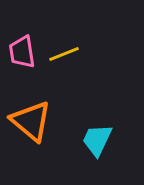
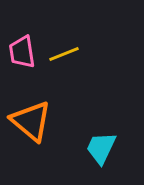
cyan trapezoid: moved 4 px right, 8 px down
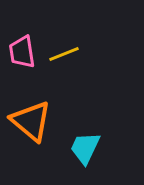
cyan trapezoid: moved 16 px left
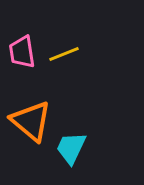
cyan trapezoid: moved 14 px left
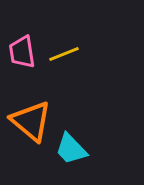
cyan trapezoid: moved 1 px down; rotated 69 degrees counterclockwise
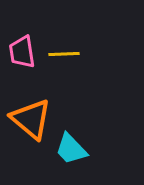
yellow line: rotated 20 degrees clockwise
orange triangle: moved 2 px up
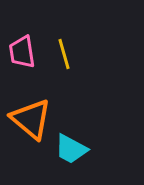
yellow line: rotated 76 degrees clockwise
cyan trapezoid: rotated 18 degrees counterclockwise
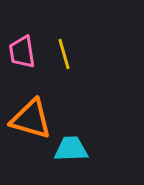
orange triangle: rotated 24 degrees counterclockwise
cyan trapezoid: rotated 150 degrees clockwise
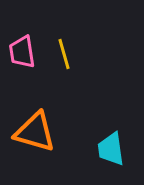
orange triangle: moved 4 px right, 13 px down
cyan trapezoid: moved 40 px right; rotated 96 degrees counterclockwise
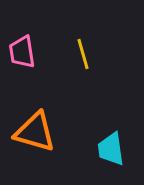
yellow line: moved 19 px right
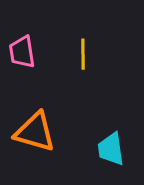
yellow line: rotated 16 degrees clockwise
